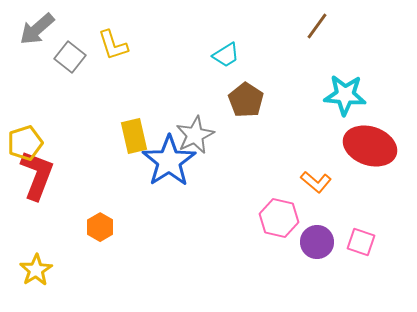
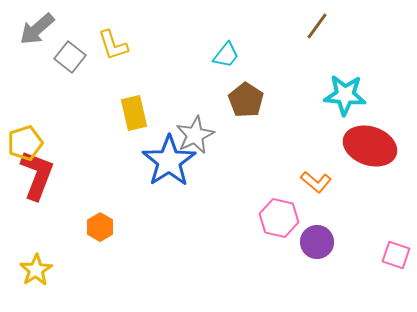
cyan trapezoid: rotated 20 degrees counterclockwise
yellow rectangle: moved 23 px up
pink square: moved 35 px right, 13 px down
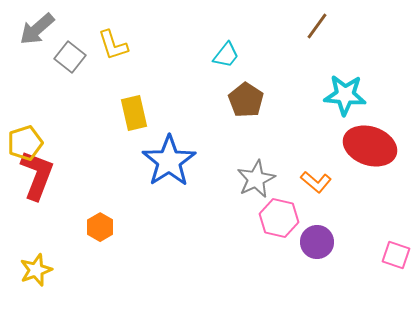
gray star: moved 61 px right, 44 px down
yellow star: rotated 12 degrees clockwise
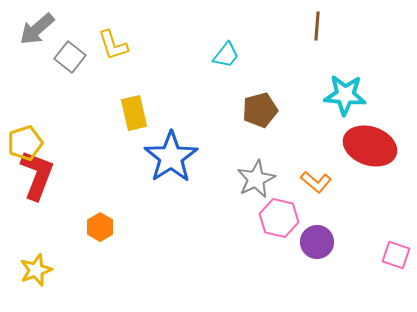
brown line: rotated 32 degrees counterclockwise
brown pentagon: moved 14 px right, 10 px down; rotated 24 degrees clockwise
blue star: moved 2 px right, 4 px up
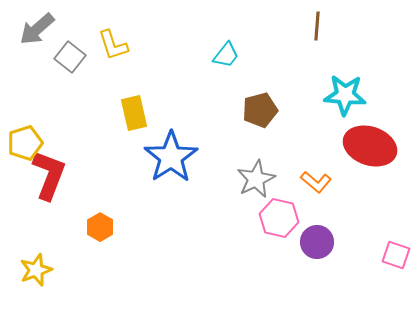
red L-shape: moved 12 px right
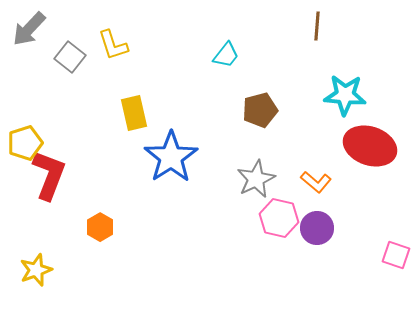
gray arrow: moved 8 px left; rotated 6 degrees counterclockwise
purple circle: moved 14 px up
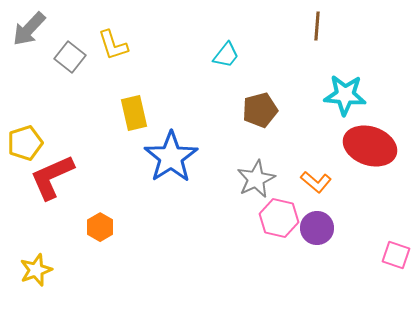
red L-shape: moved 3 px right, 2 px down; rotated 135 degrees counterclockwise
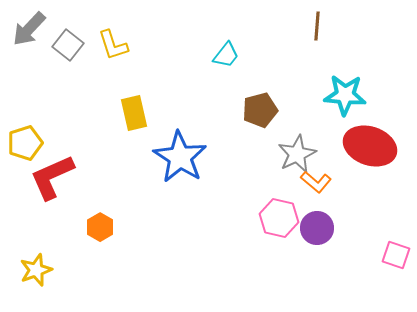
gray square: moved 2 px left, 12 px up
blue star: moved 9 px right; rotated 6 degrees counterclockwise
gray star: moved 41 px right, 25 px up
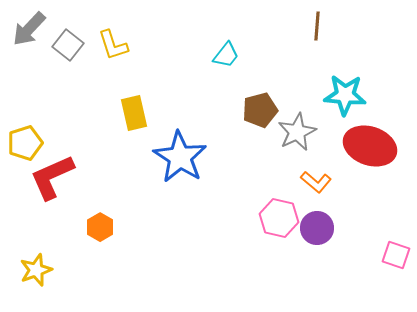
gray star: moved 22 px up
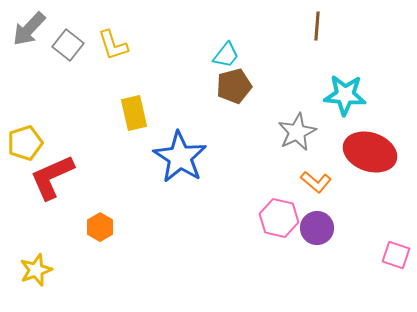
brown pentagon: moved 26 px left, 24 px up
red ellipse: moved 6 px down
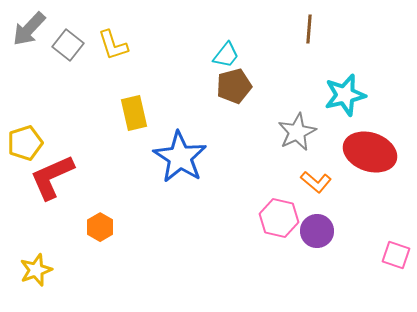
brown line: moved 8 px left, 3 px down
cyan star: rotated 18 degrees counterclockwise
purple circle: moved 3 px down
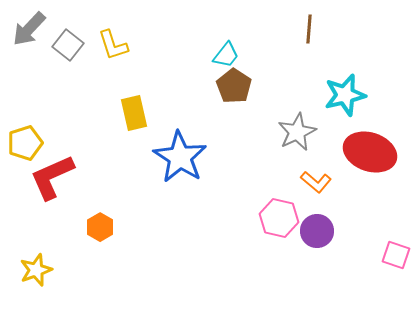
brown pentagon: rotated 24 degrees counterclockwise
